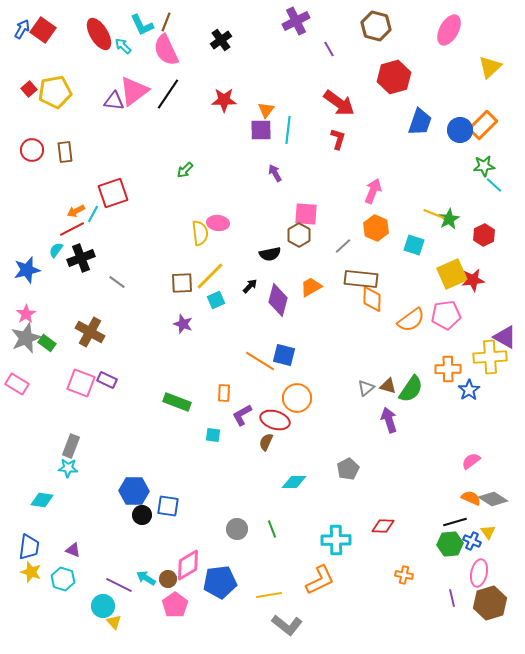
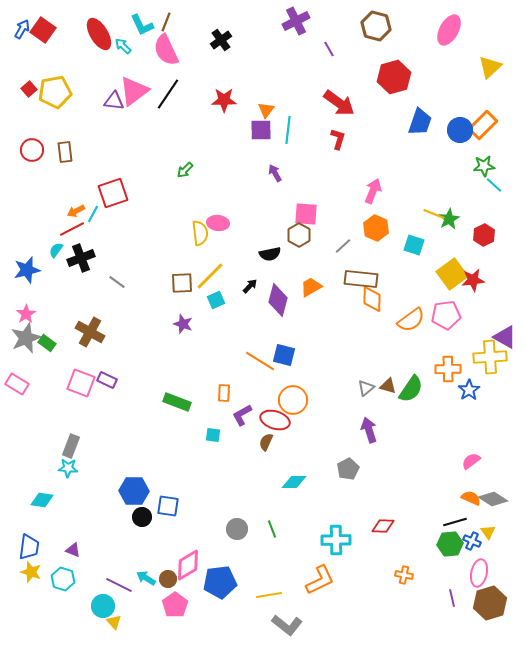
yellow square at (452, 274): rotated 12 degrees counterclockwise
orange circle at (297, 398): moved 4 px left, 2 px down
purple arrow at (389, 420): moved 20 px left, 10 px down
black circle at (142, 515): moved 2 px down
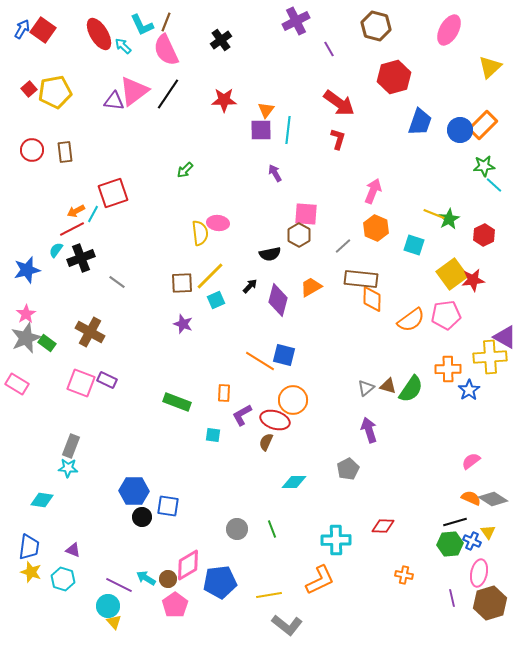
cyan circle at (103, 606): moved 5 px right
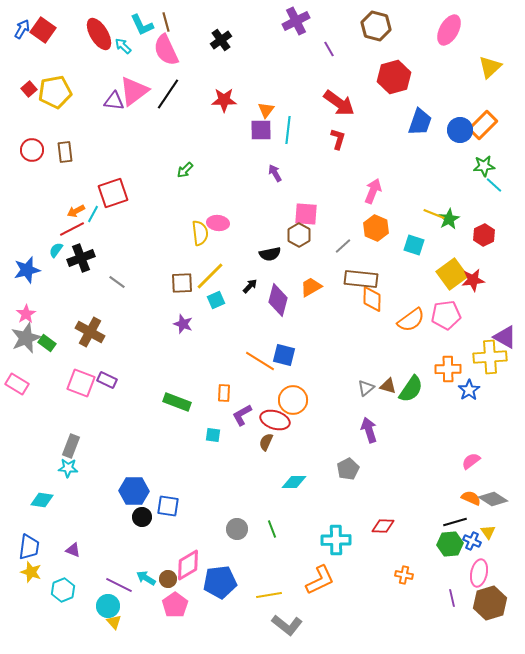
brown line at (166, 22): rotated 36 degrees counterclockwise
cyan hexagon at (63, 579): moved 11 px down; rotated 20 degrees clockwise
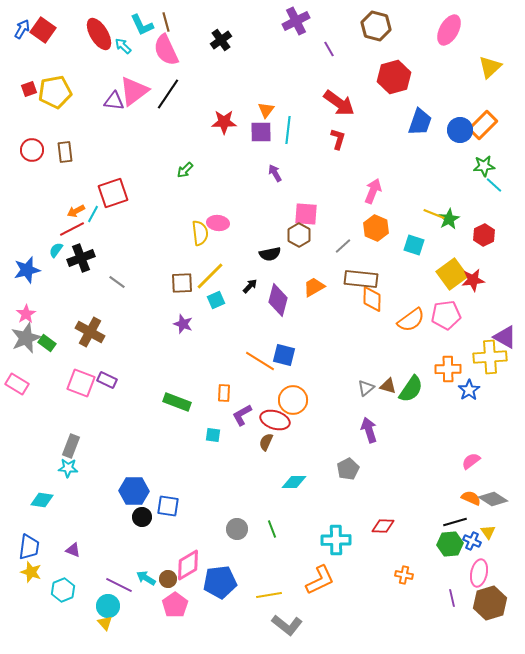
red square at (29, 89): rotated 21 degrees clockwise
red star at (224, 100): moved 22 px down
purple square at (261, 130): moved 2 px down
orange trapezoid at (311, 287): moved 3 px right
yellow triangle at (114, 622): moved 9 px left, 1 px down
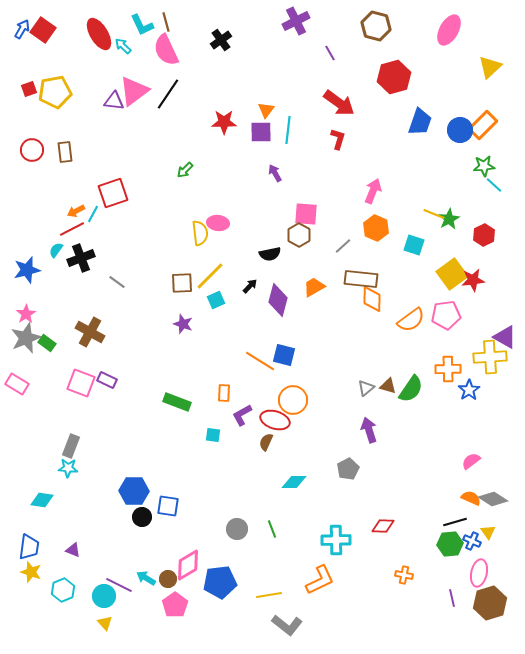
purple line at (329, 49): moved 1 px right, 4 px down
cyan circle at (108, 606): moved 4 px left, 10 px up
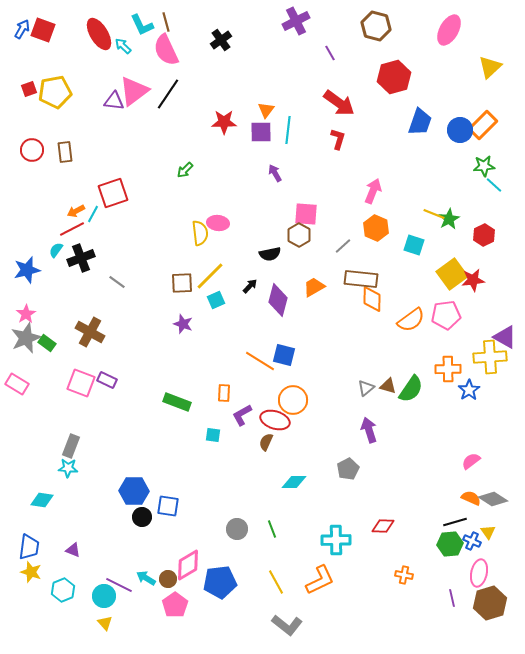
red square at (43, 30): rotated 15 degrees counterclockwise
yellow line at (269, 595): moved 7 px right, 13 px up; rotated 70 degrees clockwise
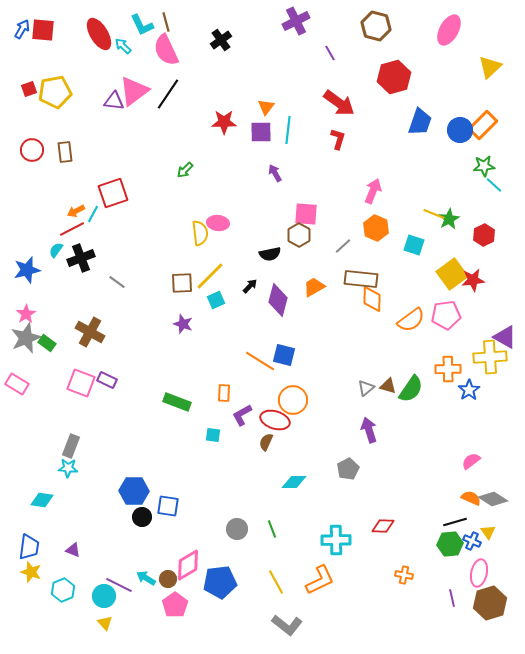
red square at (43, 30): rotated 15 degrees counterclockwise
orange triangle at (266, 110): moved 3 px up
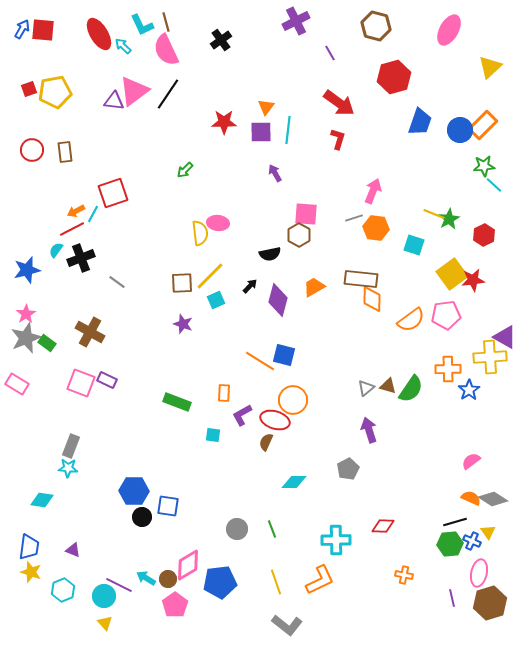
orange hexagon at (376, 228): rotated 15 degrees counterclockwise
gray line at (343, 246): moved 11 px right, 28 px up; rotated 24 degrees clockwise
yellow line at (276, 582): rotated 10 degrees clockwise
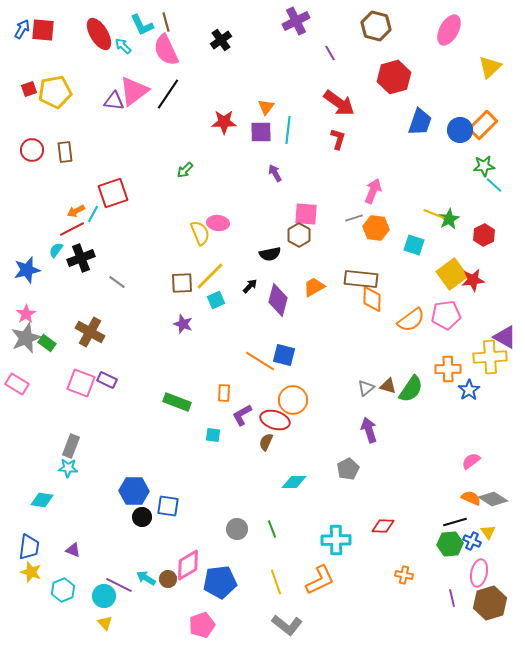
yellow semicircle at (200, 233): rotated 15 degrees counterclockwise
pink pentagon at (175, 605): moved 27 px right, 20 px down; rotated 15 degrees clockwise
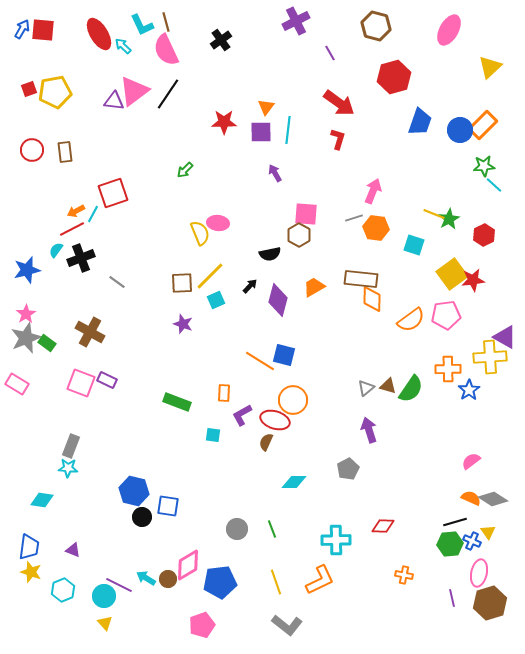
blue hexagon at (134, 491): rotated 12 degrees clockwise
